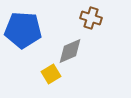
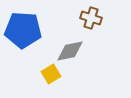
gray diamond: rotated 12 degrees clockwise
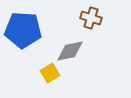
yellow square: moved 1 px left, 1 px up
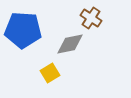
brown cross: rotated 15 degrees clockwise
gray diamond: moved 7 px up
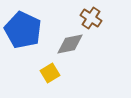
blue pentagon: rotated 21 degrees clockwise
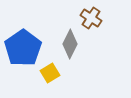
blue pentagon: moved 18 px down; rotated 12 degrees clockwise
gray diamond: rotated 52 degrees counterclockwise
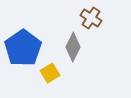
gray diamond: moved 3 px right, 3 px down
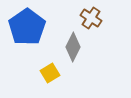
blue pentagon: moved 4 px right, 21 px up
